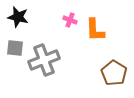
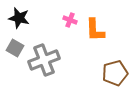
black star: moved 1 px right, 1 px down
gray square: rotated 24 degrees clockwise
brown pentagon: moved 1 px right; rotated 25 degrees clockwise
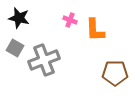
brown pentagon: rotated 15 degrees clockwise
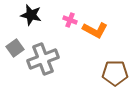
black star: moved 12 px right, 3 px up
orange L-shape: rotated 60 degrees counterclockwise
gray square: rotated 24 degrees clockwise
gray cross: moved 1 px left, 1 px up
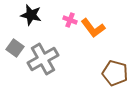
orange L-shape: moved 2 px left, 2 px up; rotated 25 degrees clockwise
gray square: rotated 18 degrees counterclockwise
gray cross: rotated 8 degrees counterclockwise
brown pentagon: rotated 15 degrees clockwise
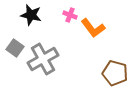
pink cross: moved 5 px up
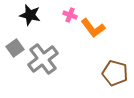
black star: moved 1 px left
gray square: rotated 18 degrees clockwise
gray cross: rotated 8 degrees counterclockwise
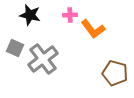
pink cross: rotated 24 degrees counterclockwise
orange L-shape: moved 1 px down
gray square: rotated 30 degrees counterclockwise
